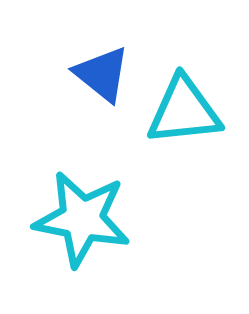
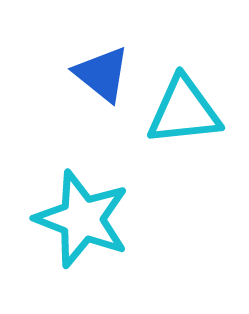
cyan star: rotated 10 degrees clockwise
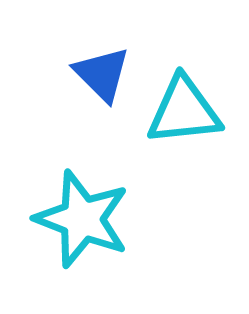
blue triangle: rotated 6 degrees clockwise
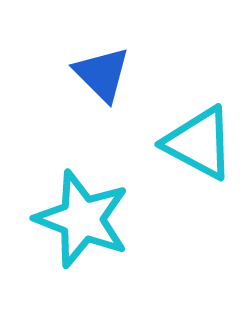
cyan triangle: moved 15 px right, 32 px down; rotated 34 degrees clockwise
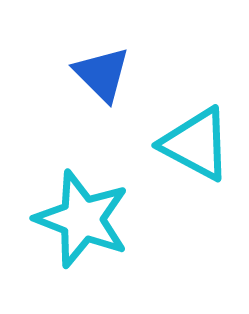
cyan triangle: moved 3 px left, 1 px down
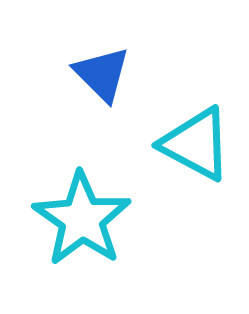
cyan star: rotated 14 degrees clockwise
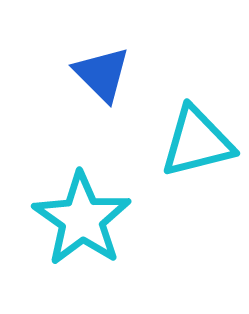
cyan triangle: moved 1 px right, 2 px up; rotated 42 degrees counterclockwise
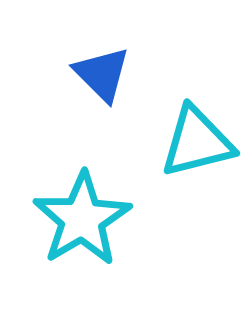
cyan star: rotated 6 degrees clockwise
